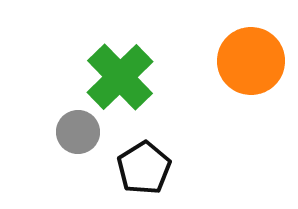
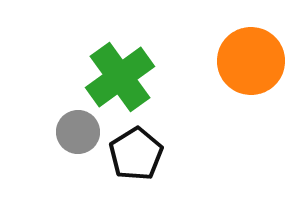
green cross: rotated 8 degrees clockwise
black pentagon: moved 8 px left, 14 px up
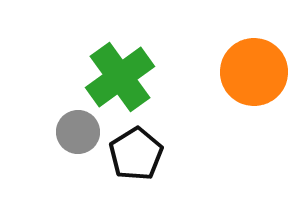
orange circle: moved 3 px right, 11 px down
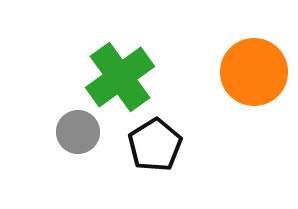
black pentagon: moved 19 px right, 9 px up
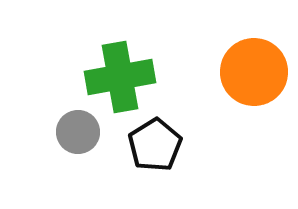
green cross: rotated 26 degrees clockwise
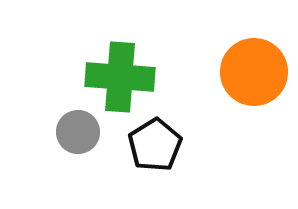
green cross: rotated 14 degrees clockwise
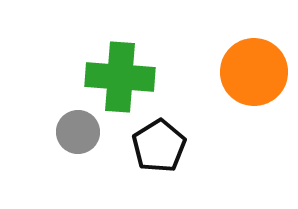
black pentagon: moved 4 px right, 1 px down
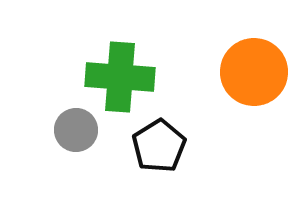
gray circle: moved 2 px left, 2 px up
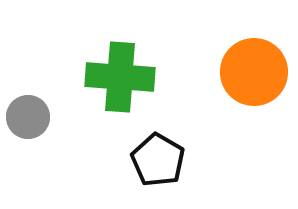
gray circle: moved 48 px left, 13 px up
black pentagon: moved 1 px left, 14 px down; rotated 10 degrees counterclockwise
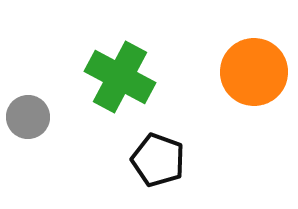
green cross: rotated 24 degrees clockwise
black pentagon: rotated 10 degrees counterclockwise
